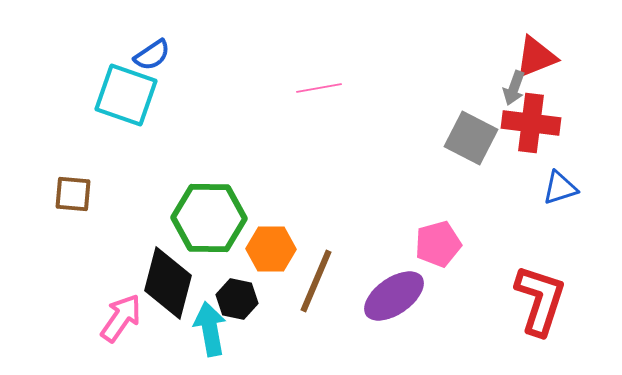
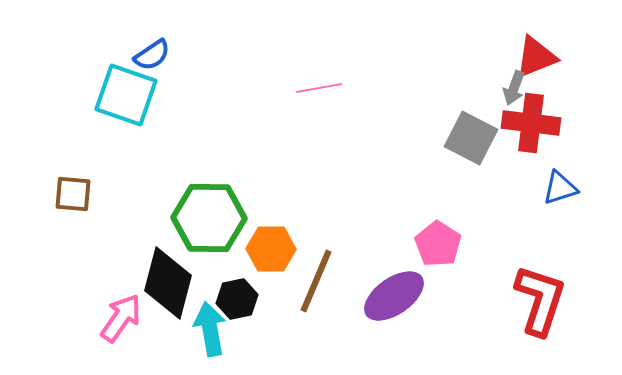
pink pentagon: rotated 24 degrees counterclockwise
black hexagon: rotated 24 degrees counterclockwise
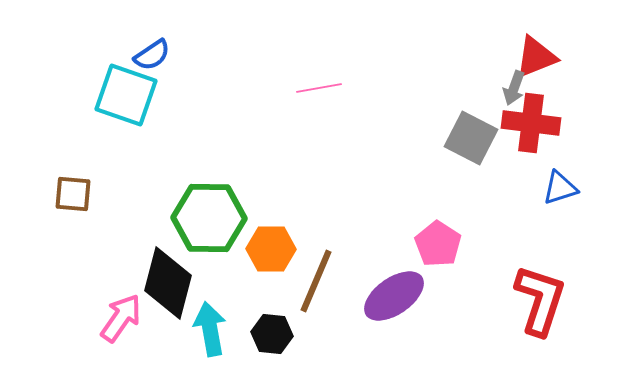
black hexagon: moved 35 px right, 35 px down; rotated 18 degrees clockwise
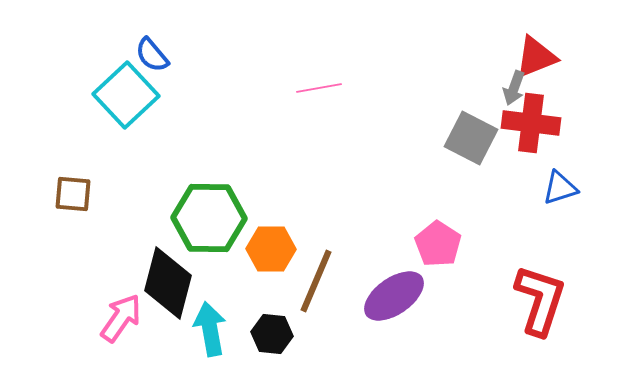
blue semicircle: rotated 84 degrees clockwise
cyan square: rotated 28 degrees clockwise
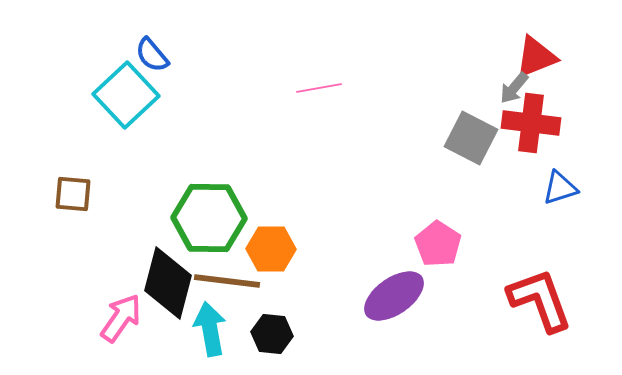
gray arrow: rotated 20 degrees clockwise
brown line: moved 89 px left; rotated 74 degrees clockwise
red L-shape: rotated 38 degrees counterclockwise
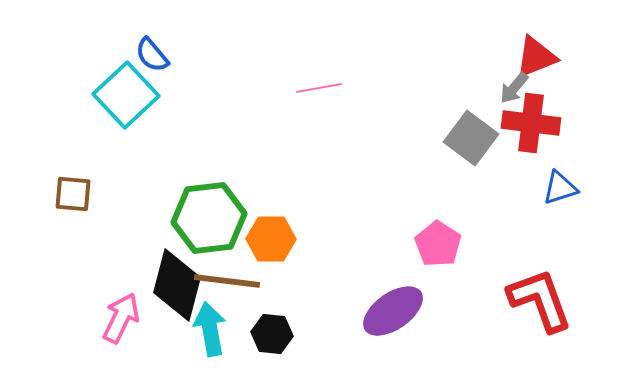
gray square: rotated 10 degrees clockwise
green hexagon: rotated 8 degrees counterclockwise
orange hexagon: moved 10 px up
black diamond: moved 9 px right, 2 px down
purple ellipse: moved 1 px left, 15 px down
pink arrow: rotated 9 degrees counterclockwise
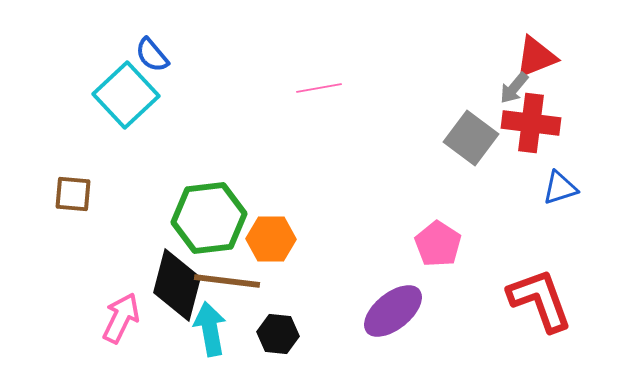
purple ellipse: rotated 4 degrees counterclockwise
black hexagon: moved 6 px right
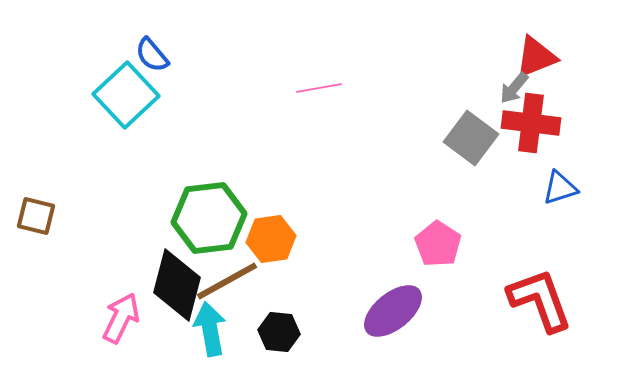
brown square: moved 37 px left, 22 px down; rotated 9 degrees clockwise
orange hexagon: rotated 9 degrees counterclockwise
brown line: rotated 36 degrees counterclockwise
black hexagon: moved 1 px right, 2 px up
